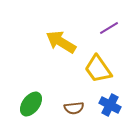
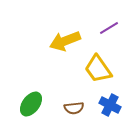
yellow arrow: moved 4 px right, 1 px up; rotated 52 degrees counterclockwise
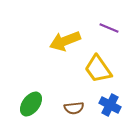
purple line: rotated 54 degrees clockwise
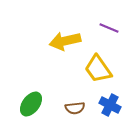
yellow arrow: rotated 8 degrees clockwise
brown semicircle: moved 1 px right
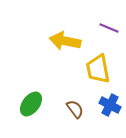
yellow arrow: rotated 24 degrees clockwise
yellow trapezoid: rotated 24 degrees clockwise
brown semicircle: moved 1 px down; rotated 120 degrees counterclockwise
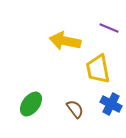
blue cross: moved 1 px right, 1 px up
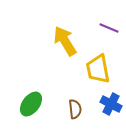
yellow arrow: rotated 48 degrees clockwise
brown semicircle: rotated 30 degrees clockwise
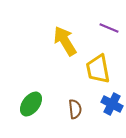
blue cross: moved 1 px right
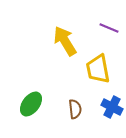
blue cross: moved 3 px down
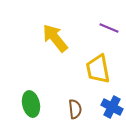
yellow arrow: moved 10 px left, 3 px up; rotated 8 degrees counterclockwise
green ellipse: rotated 50 degrees counterclockwise
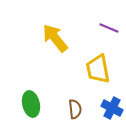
blue cross: moved 1 px down
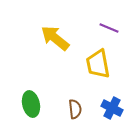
yellow arrow: rotated 12 degrees counterclockwise
yellow trapezoid: moved 5 px up
